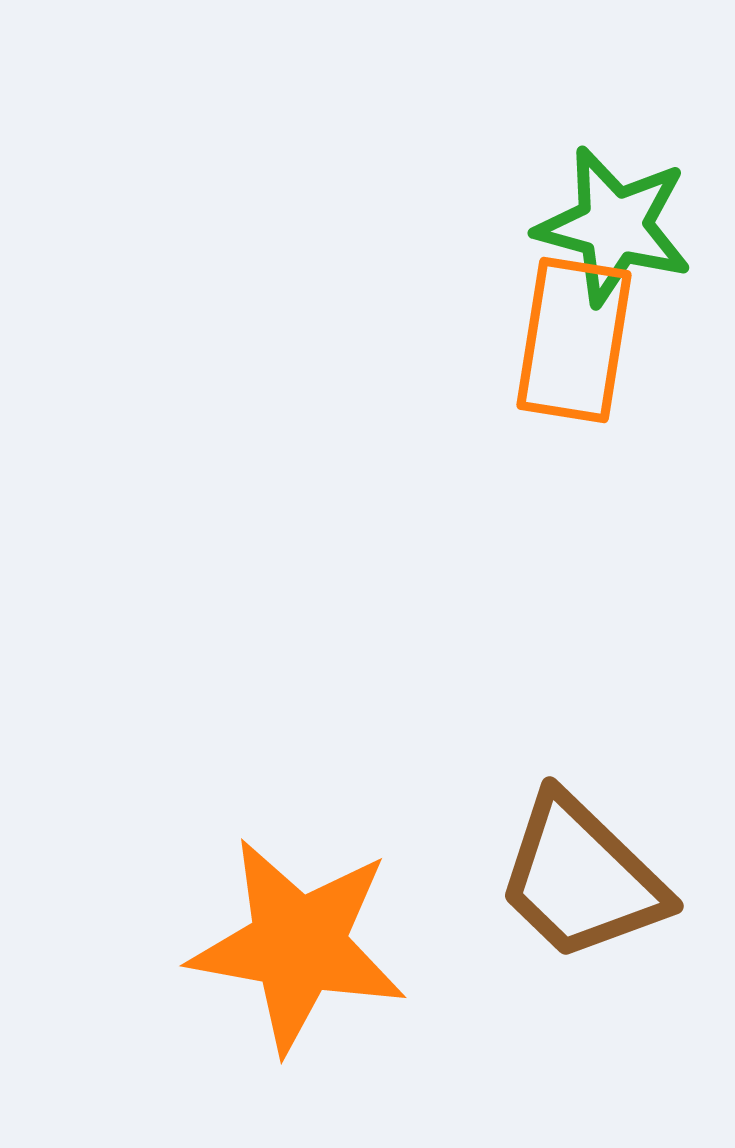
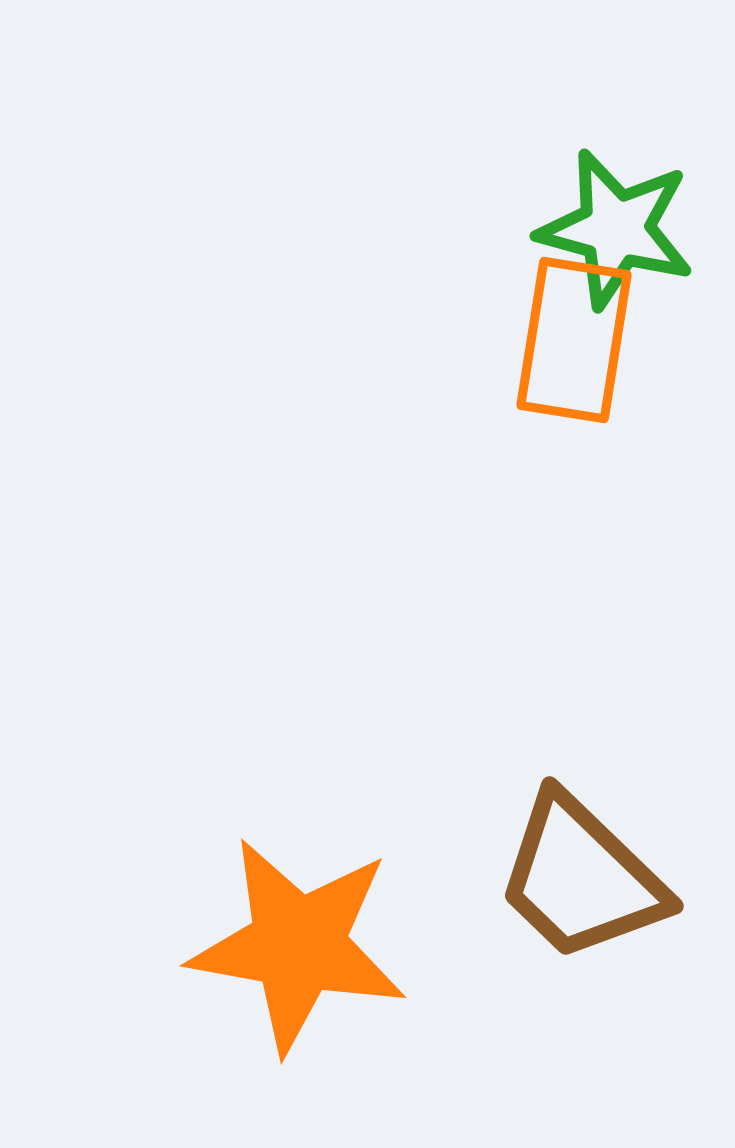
green star: moved 2 px right, 3 px down
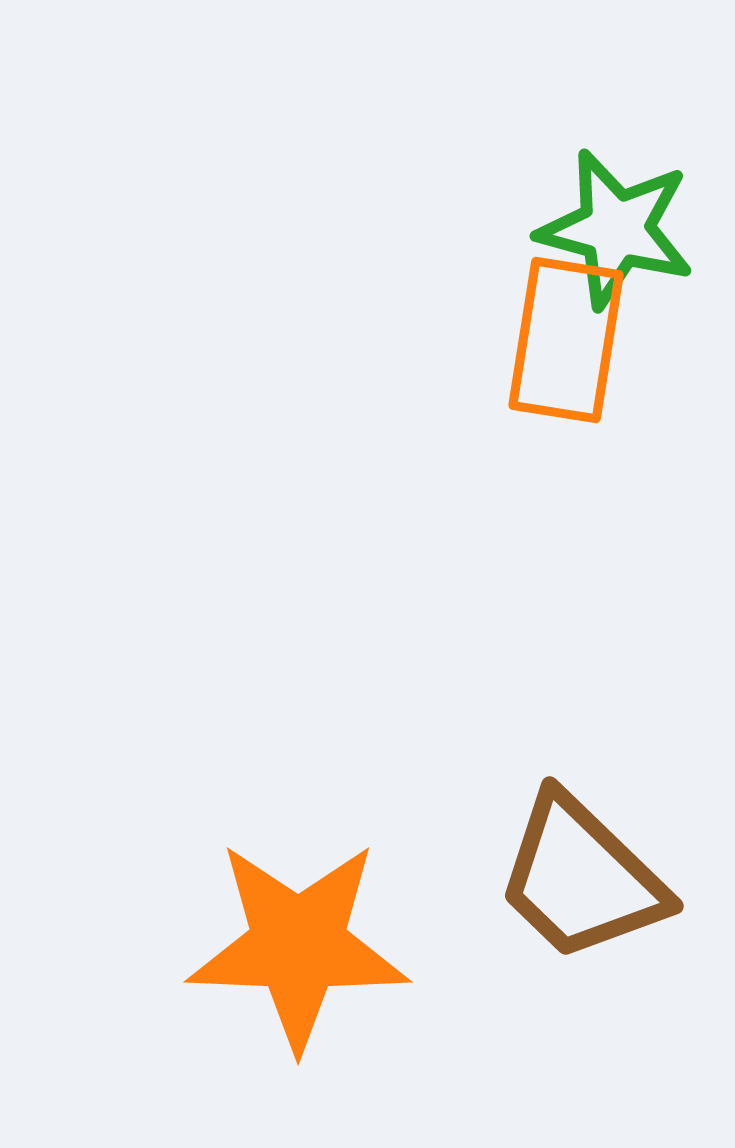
orange rectangle: moved 8 px left
orange star: rotated 8 degrees counterclockwise
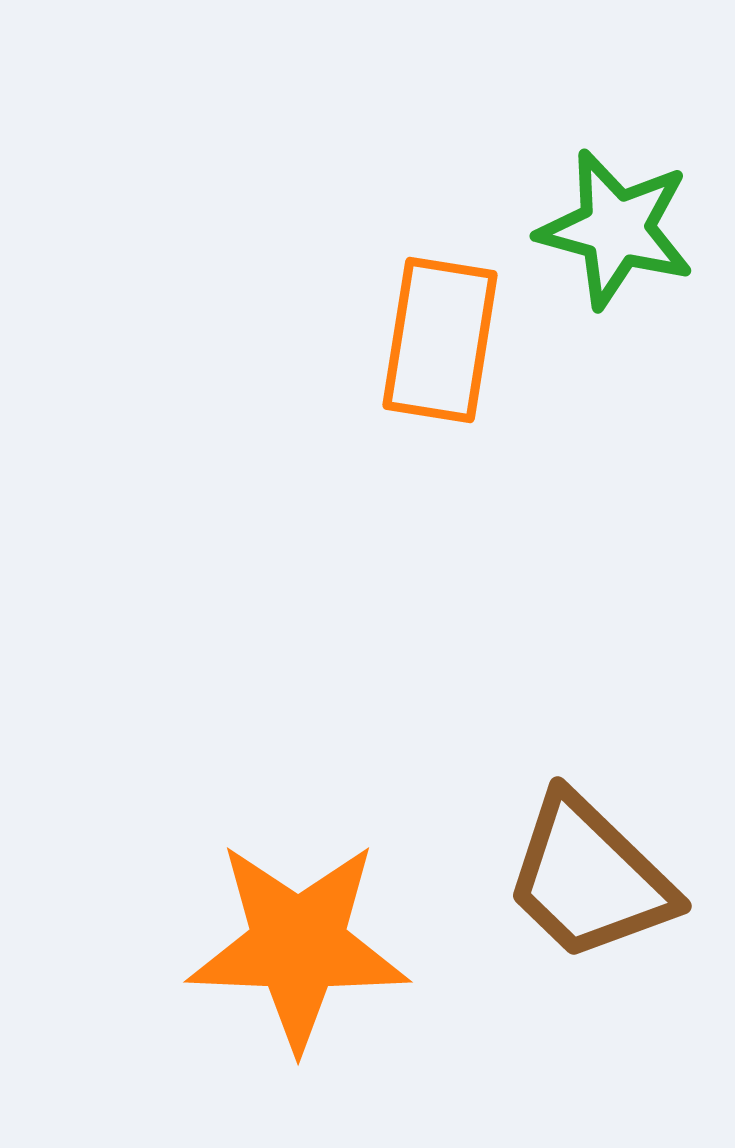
orange rectangle: moved 126 px left
brown trapezoid: moved 8 px right
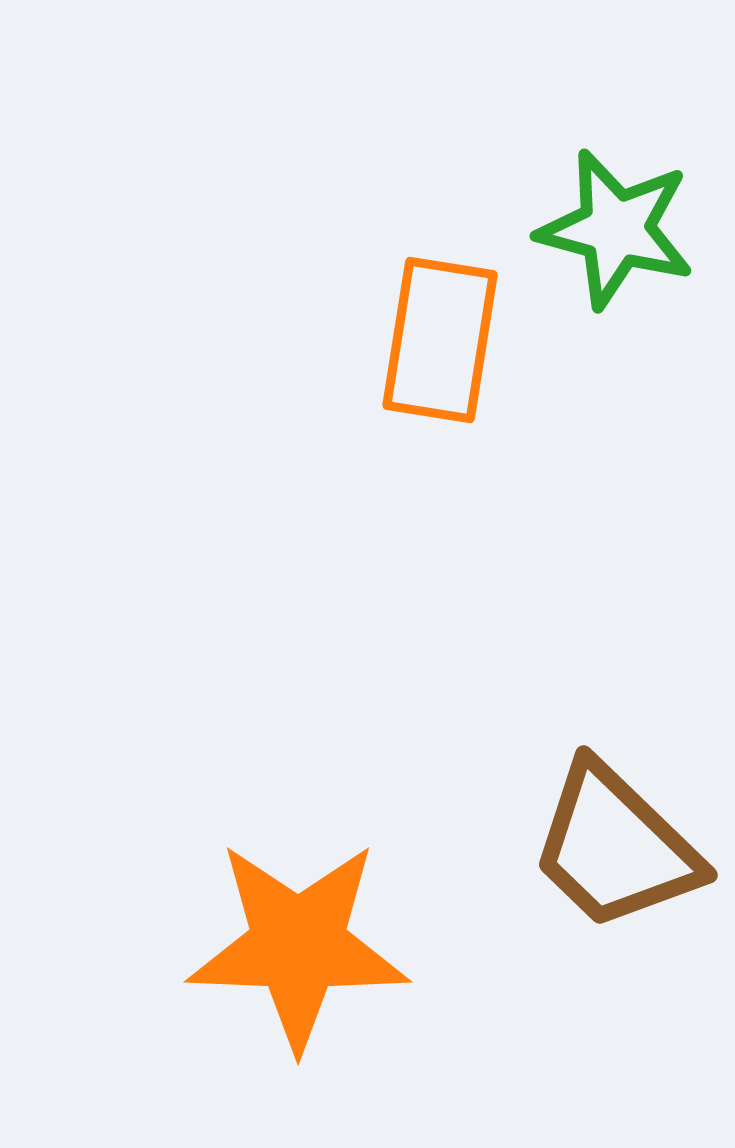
brown trapezoid: moved 26 px right, 31 px up
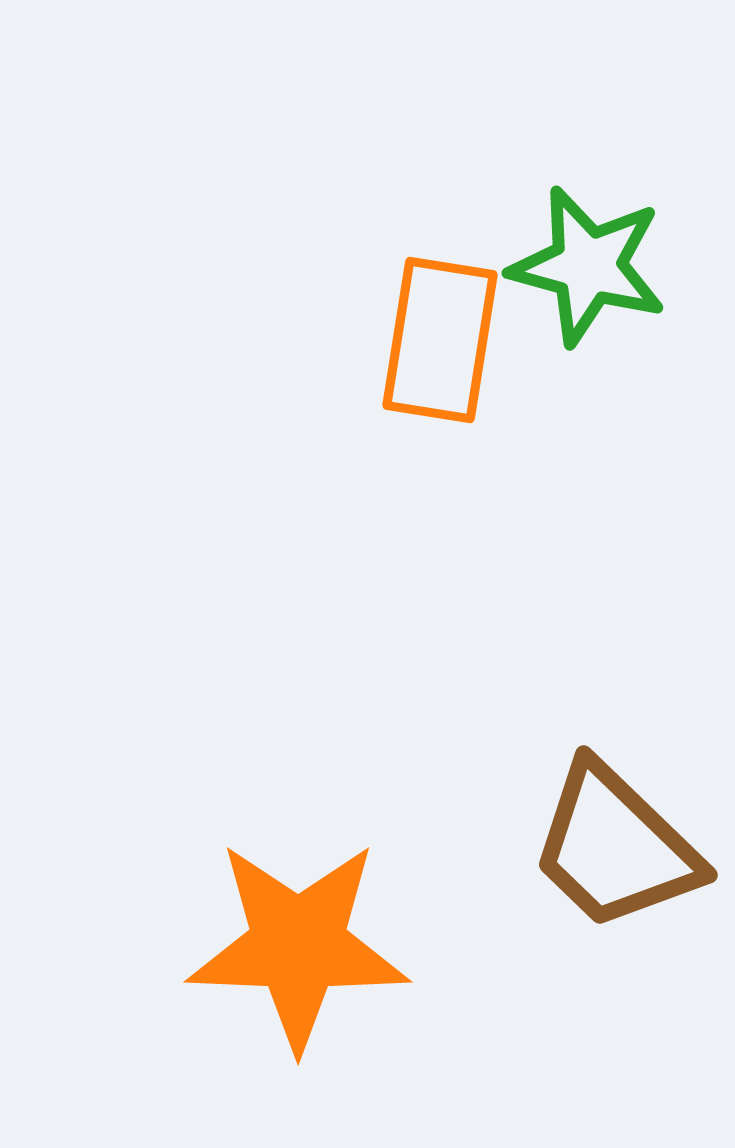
green star: moved 28 px left, 37 px down
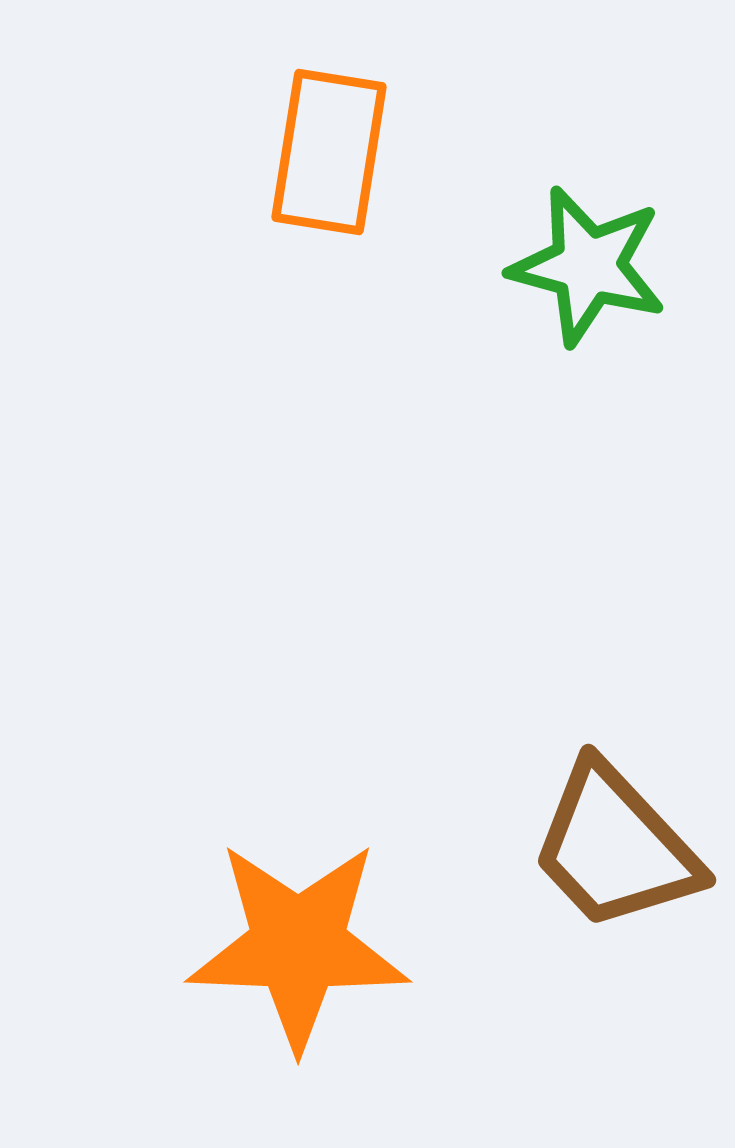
orange rectangle: moved 111 px left, 188 px up
brown trapezoid: rotated 3 degrees clockwise
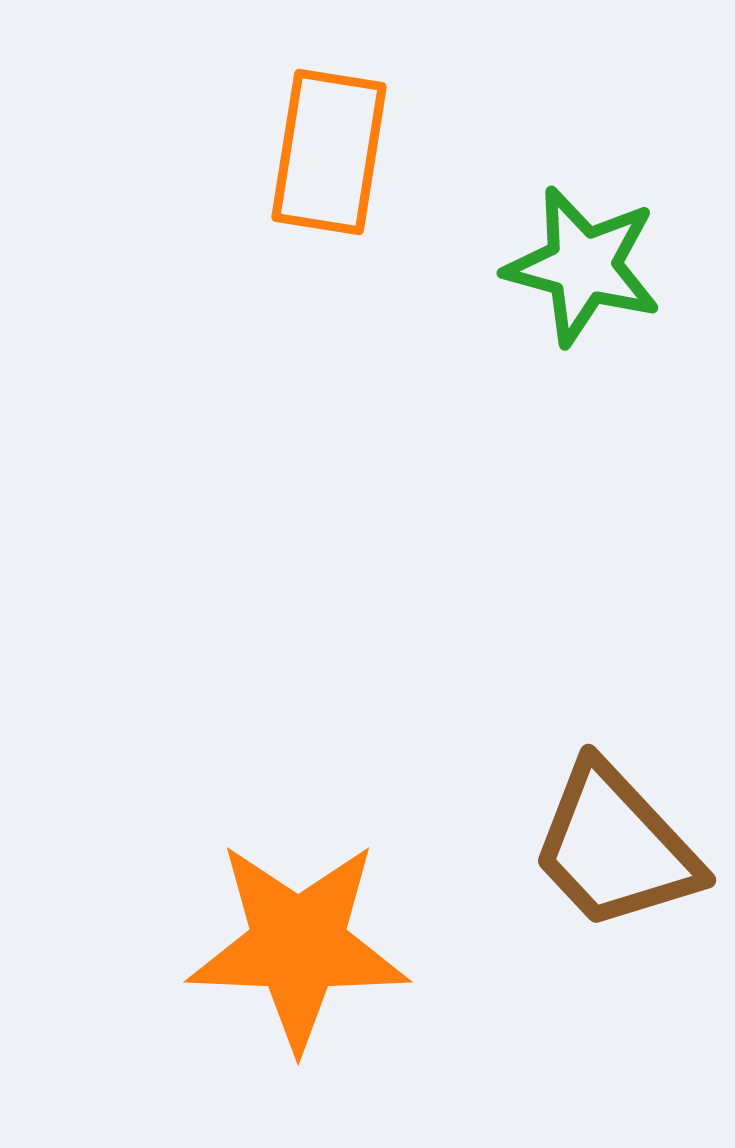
green star: moved 5 px left
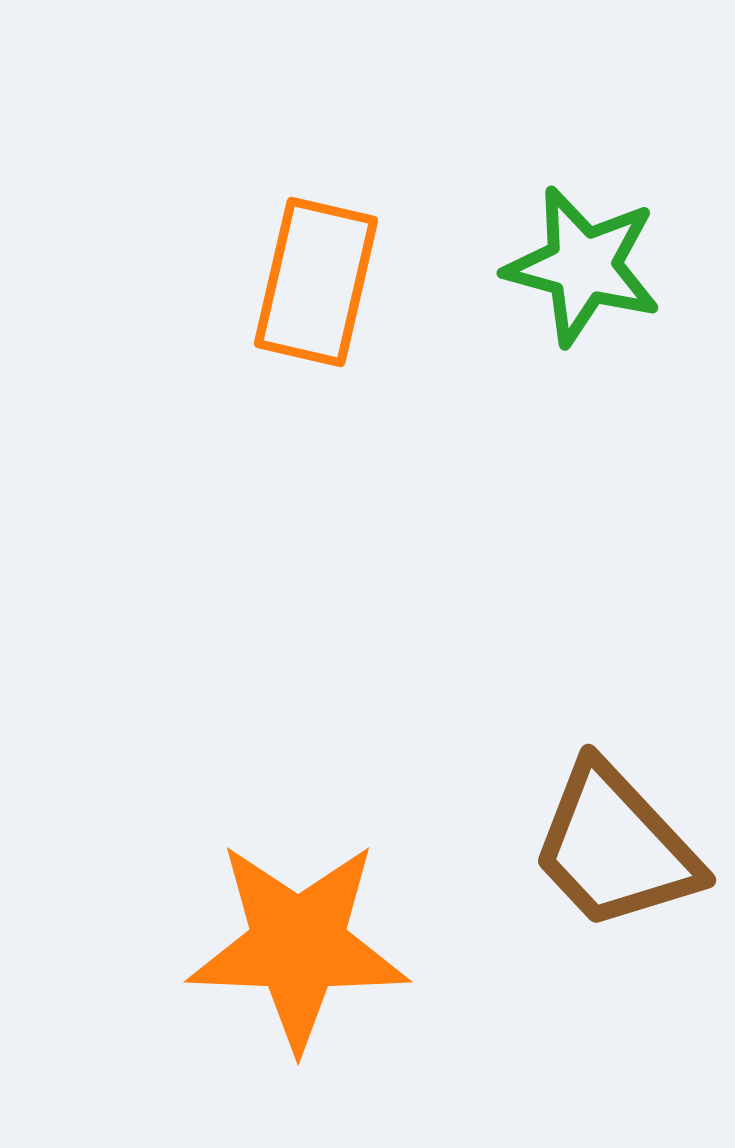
orange rectangle: moved 13 px left, 130 px down; rotated 4 degrees clockwise
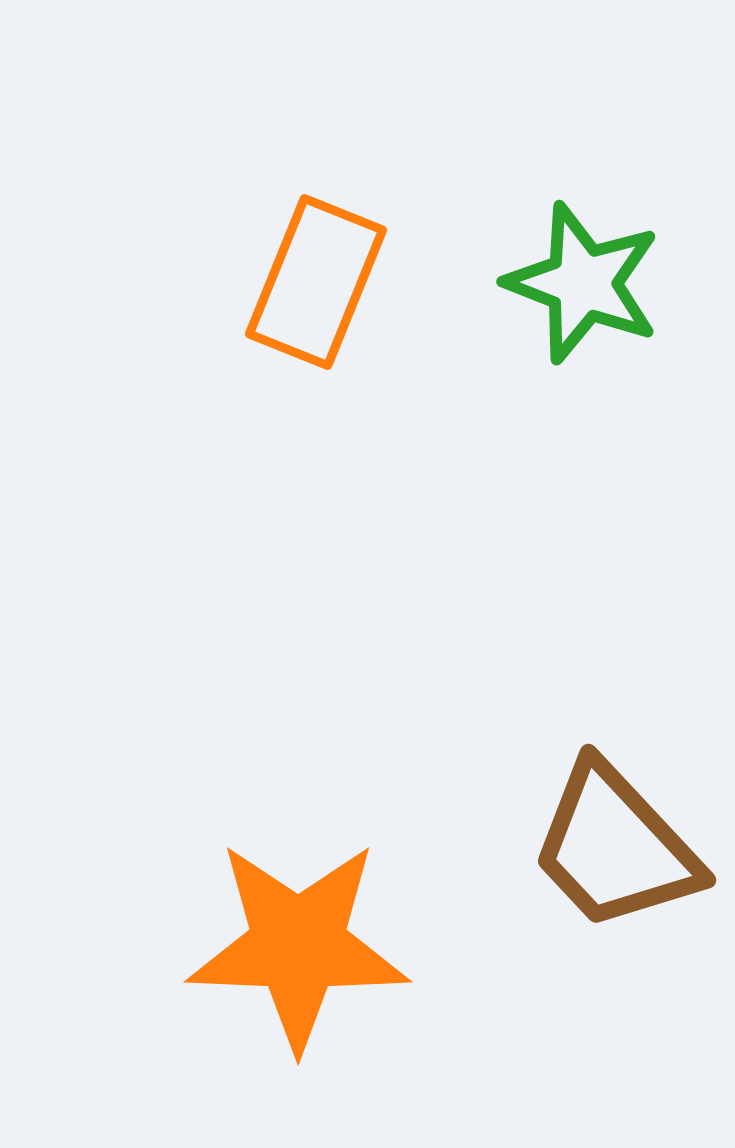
green star: moved 17 px down; rotated 6 degrees clockwise
orange rectangle: rotated 9 degrees clockwise
